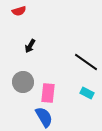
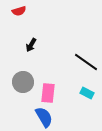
black arrow: moved 1 px right, 1 px up
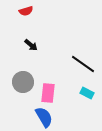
red semicircle: moved 7 px right
black arrow: rotated 80 degrees counterclockwise
black line: moved 3 px left, 2 px down
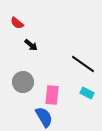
red semicircle: moved 9 px left, 12 px down; rotated 56 degrees clockwise
pink rectangle: moved 4 px right, 2 px down
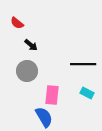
black line: rotated 35 degrees counterclockwise
gray circle: moved 4 px right, 11 px up
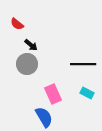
red semicircle: moved 1 px down
gray circle: moved 7 px up
pink rectangle: moved 1 px right, 1 px up; rotated 30 degrees counterclockwise
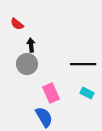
black arrow: rotated 136 degrees counterclockwise
pink rectangle: moved 2 px left, 1 px up
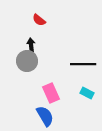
red semicircle: moved 22 px right, 4 px up
gray circle: moved 3 px up
blue semicircle: moved 1 px right, 1 px up
